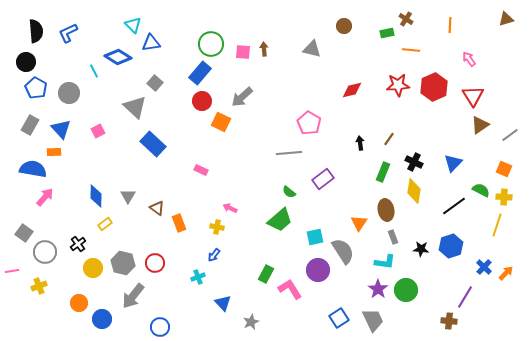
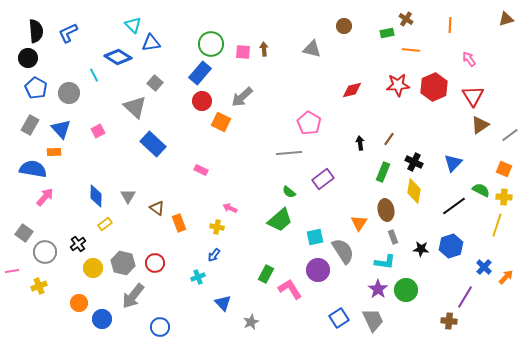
black circle at (26, 62): moved 2 px right, 4 px up
cyan line at (94, 71): moved 4 px down
orange arrow at (506, 273): moved 4 px down
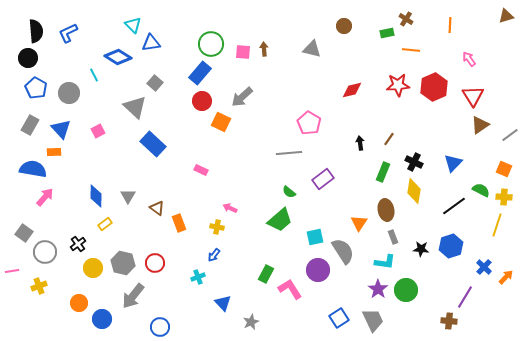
brown triangle at (506, 19): moved 3 px up
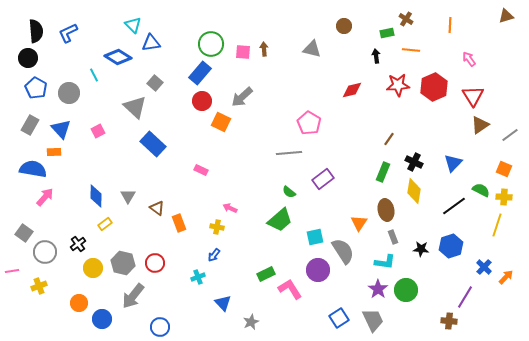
black arrow at (360, 143): moved 16 px right, 87 px up
green rectangle at (266, 274): rotated 36 degrees clockwise
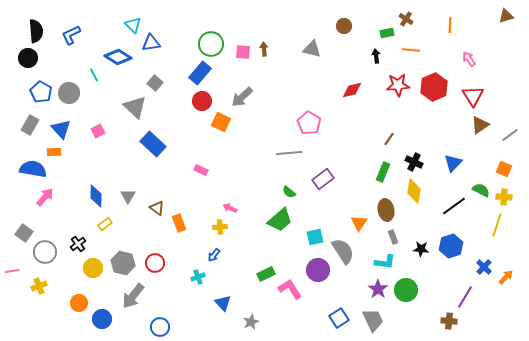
blue L-shape at (68, 33): moved 3 px right, 2 px down
blue pentagon at (36, 88): moved 5 px right, 4 px down
yellow cross at (217, 227): moved 3 px right; rotated 16 degrees counterclockwise
